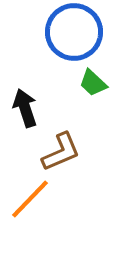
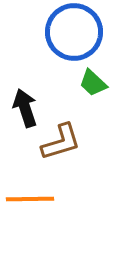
brown L-shape: moved 10 px up; rotated 6 degrees clockwise
orange line: rotated 45 degrees clockwise
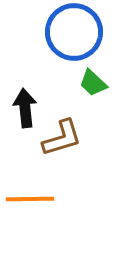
black arrow: rotated 12 degrees clockwise
brown L-shape: moved 1 px right, 4 px up
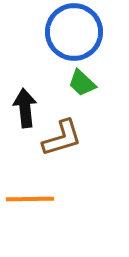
green trapezoid: moved 11 px left
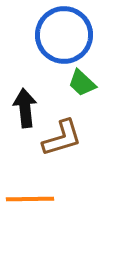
blue circle: moved 10 px left, 3 px down
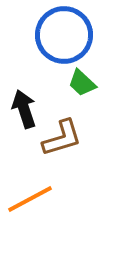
black arrow: moved 1 px left, 1 px down; rotated 12 degrees counterclockwise
orange line: rotated 27 degrees counterclockwise
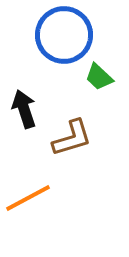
green trapezoid: moved 17 px right, 6 px up
brown L-shape: moved 10 px right
orange line: moved 2 px left, 1 px up
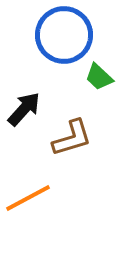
black arrow: rotated 60 degrees clockwise
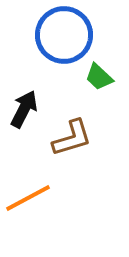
black arrow: rotated 15 degrees counterclockwise
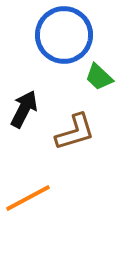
brown L-shape: moved 3 px right, 6 px up
